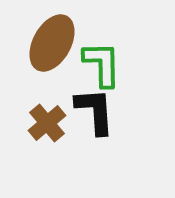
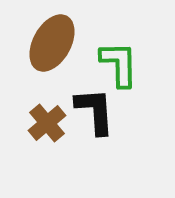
green L-shape: moved 17 px right
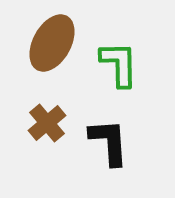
black L-shape: moved 14 px right, 31 px down
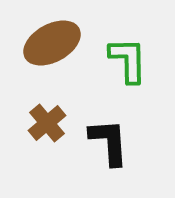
brown ellipse: rotated 32 degrees clockwise
green L-shape: moved 9 px right, 4 px up
